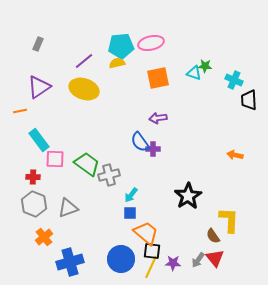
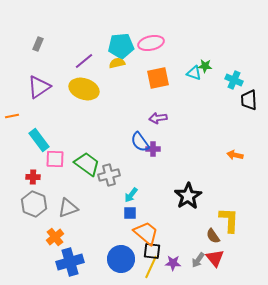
orange line: moved 8 px left, 5 px down
orange cross: moved 11 px right
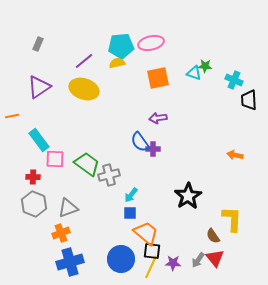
yellow L-shape: moved 3 px right, 1 px up
orange cross: moved 6 px right, 4 px up; rotated 18 degrees clockwise
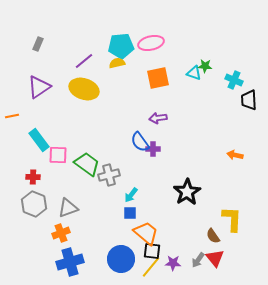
pink square: moved 3 px right, 4 px up
black star: moved 1 px left, 4 px up
yellow line: rotated 15 degrees clockwise
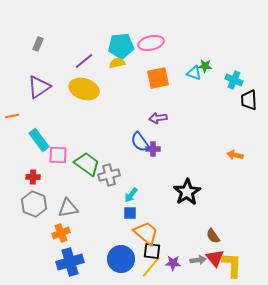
gray triangle: rotated 10 degrees clockwise
yellow L-shape: moved 46 px down
gray arrow: rotated 133 degrees counterclockwise
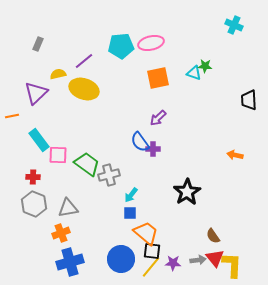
yellow semicircle: moved 59 px left, 11 px down
cyan cross: moved 55 px up
purple triangle: moved 3 px left, 6 px down; rotated 10 degrees counterclockwise
purple arrow: rotated 36 degrees counterclockwise
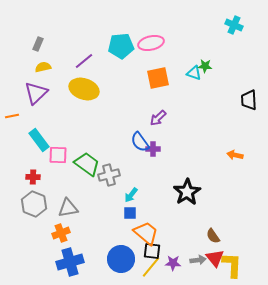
yellow semicircle: moved 15 px left, 7 px up
